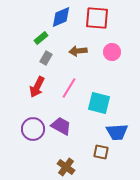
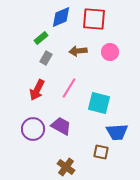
red square: moved 3 px left, 1 px down
pink circle: moved 2 px left
red arrow: moved 3 px down
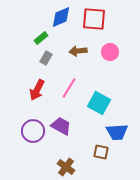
cyan square: rotated 15 degrees clockwise
purple circle: moved 2 px down
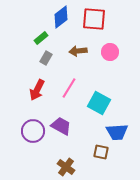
blue diamond: rotated 15 degrees counterclockwise
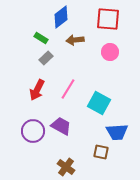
red square: moved 14 px right
green rectangle: rotated 72 degrees clockwise
brown arrow: moved 3 px left, 11 px up
gray rectangle: rotated 16 degrees clockwise
pink line: moved 1 px left, 1 px down
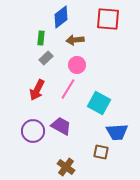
green rectangle: rotated 64 degrees clockwise
pink circle: moved 33 px left, 13 px down
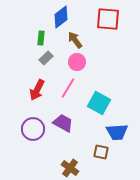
brown arrow: rotated 60 degrees clockwise
pink circle: moved 3 px up
pink line: moved 1 px up
purple trapezoid: moved 2 px right, 3 px up
purple circle: moved 2 px up
brown cross: moved 4 px right, 1 px down
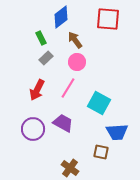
green rectangle: rotated 32 degrees counterclockwise
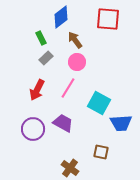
blue trapezoid: moved 4 px right, 9 px up
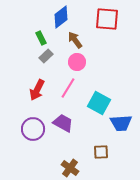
red square: moved 1 px left
gray rectangle: moved 2 px up
brown square: rotated 14 degrees counterclockwise
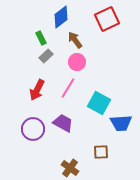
red square: rotated 30 degrees counterclockwise
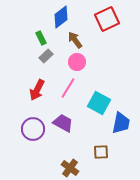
blue trapezoid: rotated 75 degrees counterclockwise
